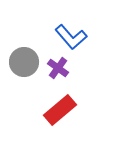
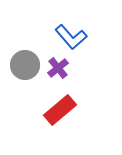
gray circle: moved 1 px right, 3 px down
purple cross: rotated 15 degrees clockwise
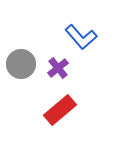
blue L-shape: moved 10 px right
gray circle: moved 4 px left, 1 px up
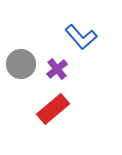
purple cross: moved 1 px left, 1 px down
red rectangle: moved 7 px left, 1 px up
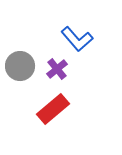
blue L-shape: moved 4 px left, 2 px down
gray circle: moved 1 px left, 2 px down
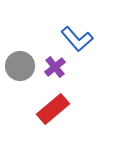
purple cross: moved 2 px left, 2 px up
